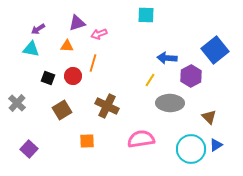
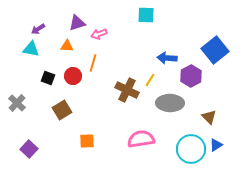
brown cross: moved 20 px right, 16 px up
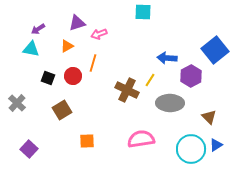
cyan square: moved 3 px left, 3 px up
orange triangle: rotated 32 degrees counterclockwise
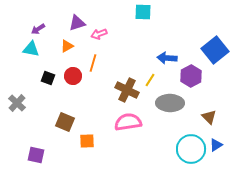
brown square: moved 3 px right, 12 px down; rotated 36 degrees counterclockwise
pink semicircle: moved 13 px left, 17 px up
purple square: moved 7 px right, 6 px down; rotated 30 degrees counterclockwise
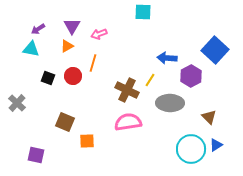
purple triangle: moved 5 px left, 3 px down; rotated 42 degrees counterclockwise
blue square: rotated 8 degrees counterclockwise
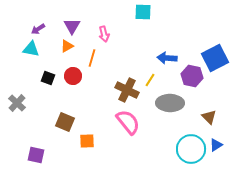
pink arrow: moved 5 px right; rotated 84 degrees counterclockwise
blue square: moved 8 px down; rotated 20 degrees clockwise
orange line: moved 1 px left, 5 px up
purple hexagon: moved 1 px right; rotated 20 degrees counterclockwise
pink semicircle: rotated 60 degrees clockwise
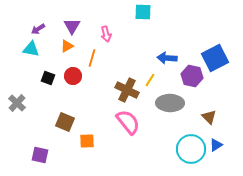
pink arrow: moved 2 px right
purple square: moved 4 px right
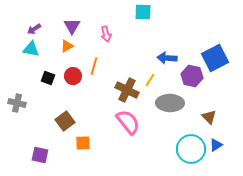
purple arrow: moved 4 px left
orange line: moved 2 px right, 8 px down
gray cross: rotated 30 degrees counterclockwise
brown square: moved 1 px up; rotated 30 degrees clockwise
orange square: moved 4 px left, 2 px down
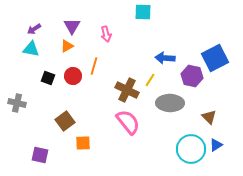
blue arrow: moved 2 px left
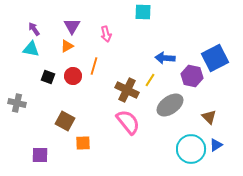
purple arrow: rotated 88 degrees clockwise
black square: moved 1 px up
gray ellipse: moved 2 px down; rotated 36 degrees counterclockwise
brown square: rotated 24 degrees counterclockwise
purple square: rotated 12 degrees counterclockwise
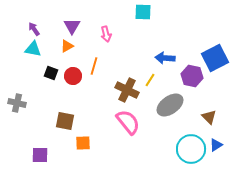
cyan triangle: moved 2 px right
black square: moved 3 px right, 4 px up
brown square: rotated 18 degrees counterclockwise
